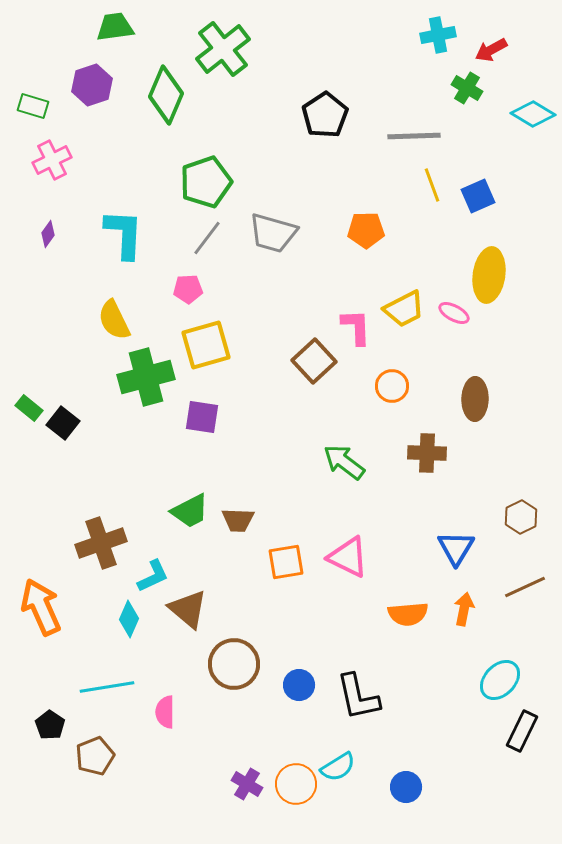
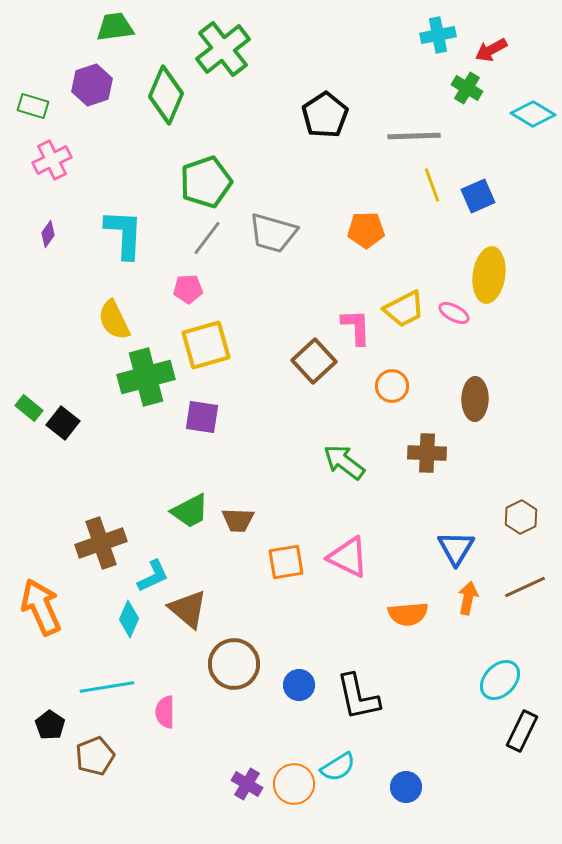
orange arrow at (464, 609): moved 4 px right, 11 px up
orange circle at (296, 784): moved 2 px left
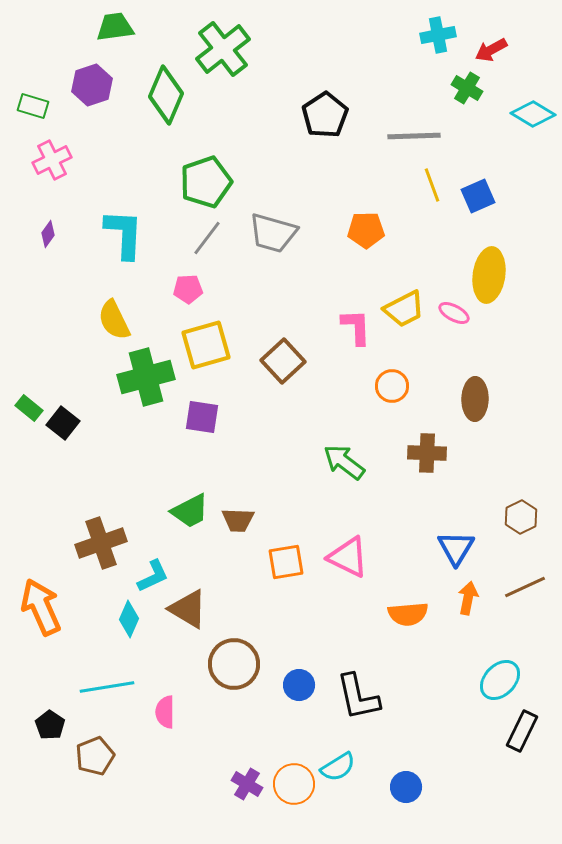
brown square at (314, 361): moved 31 px left
brown triangle at (188, 609): rotated 9 degrees counterclockwise
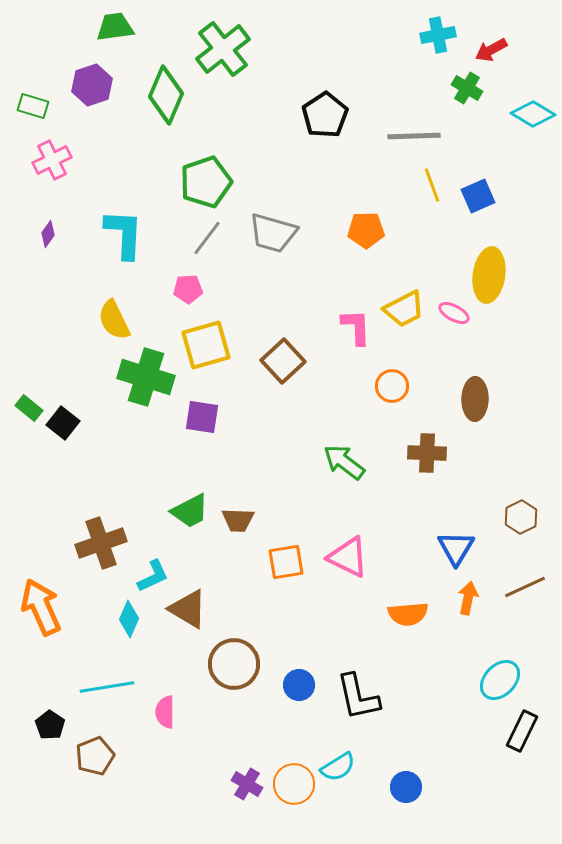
green cross at (146, 377): rotated 32 degrees clockwise
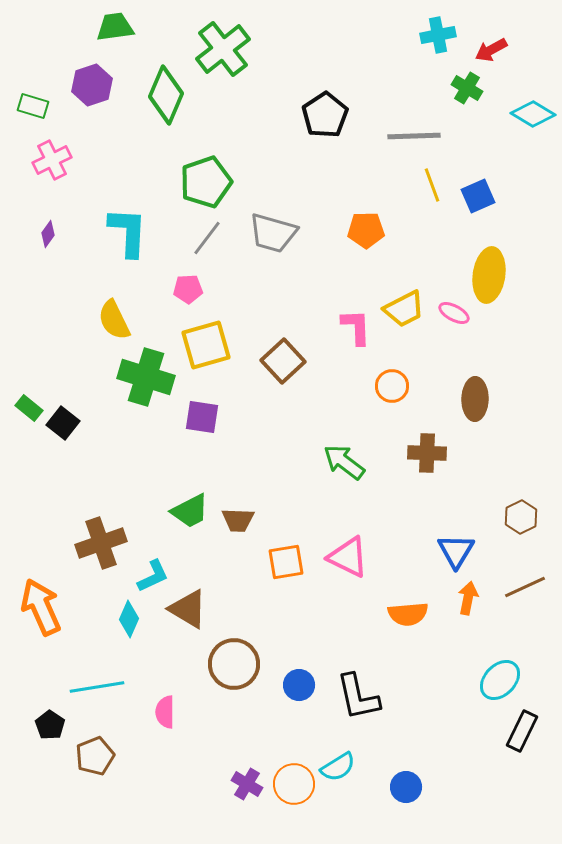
cyan L-shape at (124, 234): moved 4 px right, 2 px up
blue triangle at (456, 548): moved 3 px down
cyan line at (107, 687): moved 10 px left
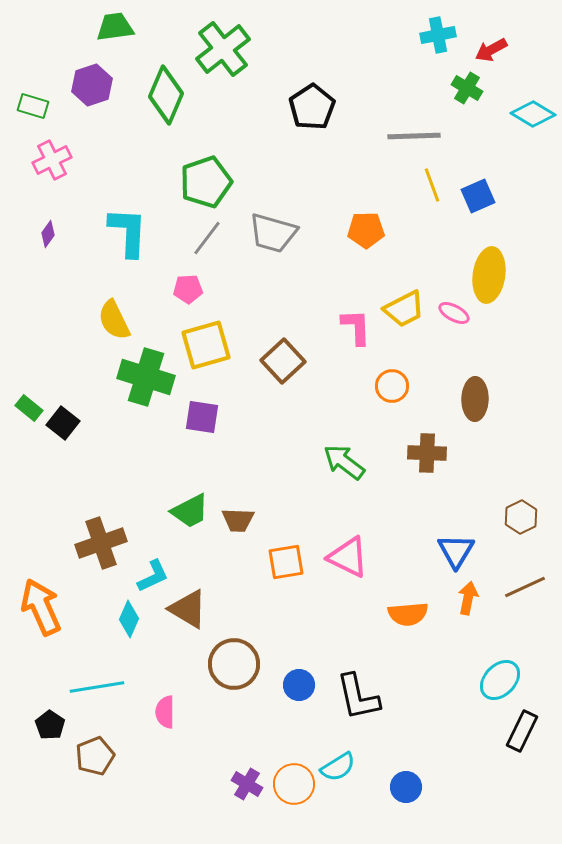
black pentagon at (325, 115): moved 13 px left, 8 px up
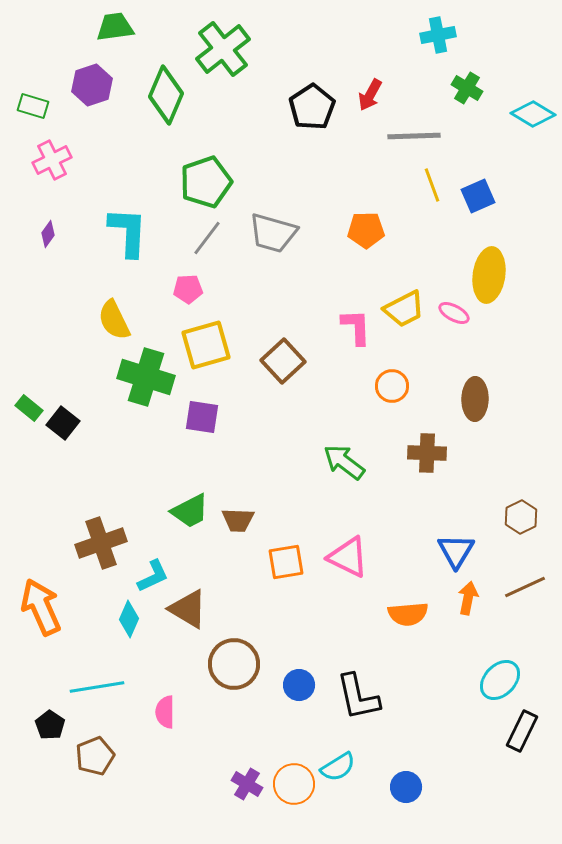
red arrow at (491, 50): moved 121 px left, 45 px down; rotated 32 degrees counterclockwise
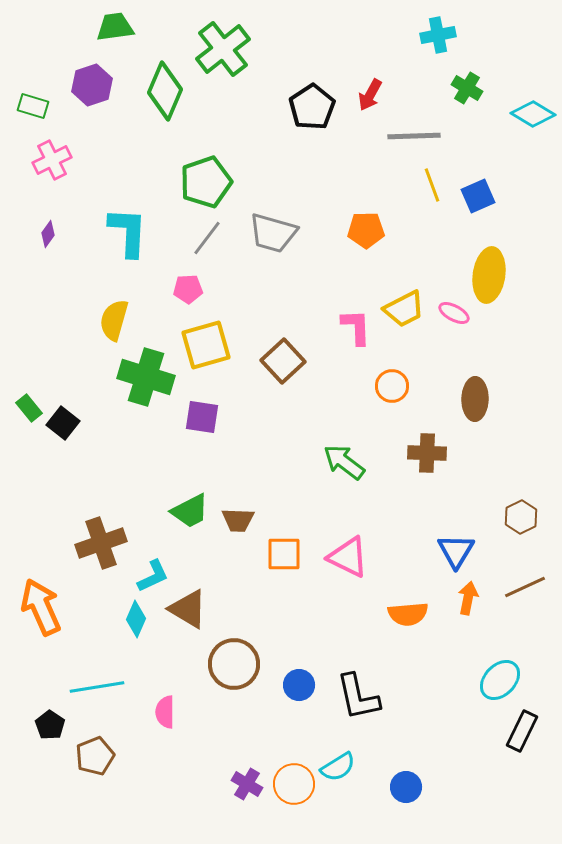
green diamond at (166, 95): moved 1 px left, 4 px up
yellow semicircle at (114, 320): rotated 42 degrees clockwise
green rectangle at (29, 408): rotated 12 degrees clockwise
orange square at (286, 562): moved 2 px left, 8 px up; rotated 9 degrees clockwise
cyan diamond at (129, 619): moved 7 px right
